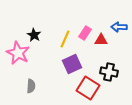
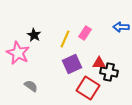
blue arrow: moved 2 px right
red triangle: moved 2 px left, 23 px down
gray semicircle: rotated 56 degrees counterclockwise
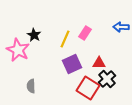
pink star: moved 3 px up
black cross: moved 2 px left, 7 px down; rotated 36 degrees clockwise
gray semicircle: rotated 128 degrees counterclockwise
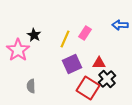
blue arrow: moved 1 px left, 2 px up
pink star: rotated 10 degrees clockwise
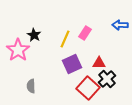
red square: rotated 10 degrees clockwise
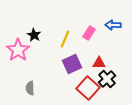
blue arrow: moved 7 px left
pink rectangle: moved 4 px right
gray semicircle: moved 1 px left, 2 px down
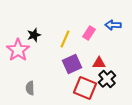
black star: rotated 24 degrees clockwise
red square: moved 3 px left; rotated 20 degrees counterclockwise
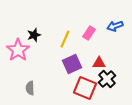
blue arrow: moved 2 px right, 1 px down; rotated 21 degrees counterclockwise
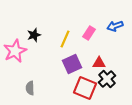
pink star: moved 3 px left, 1 px down; rotated 10 degrees clockwise
